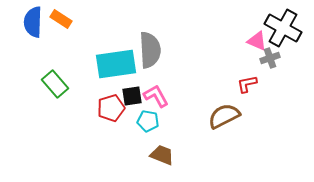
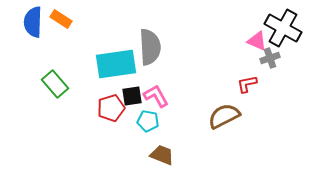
gray semicircle: moved 3 px up
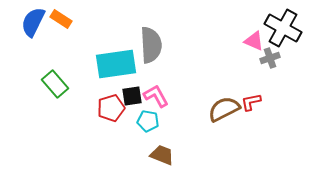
blue semicircle: rotated 24 degrees clockwise
pink triangle: moved 3 px left
gray semicircle: moved 1 px right, 2 px up
red L-shape: moved 4 px right, 18 px down
brown semicircle: moved 7 px up
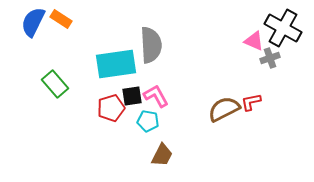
brown trapezoid: rotated 95 degrees clockwise
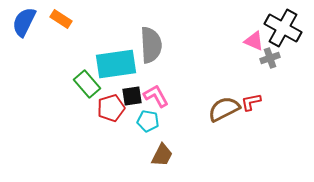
blue semicircle: moved 9 px left
green rectangle: moved 32 px right
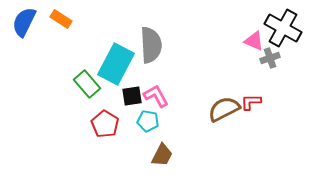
cyan rectangle: rotated 54 degrees counterclockwise
red L-shape: rotated 10 degrees clockwise
red pentagon: moved 6 px left, 16 px down; rotated 24 degrees counterclockwise
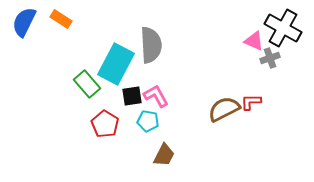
brown trapezoid: moved 2 px right
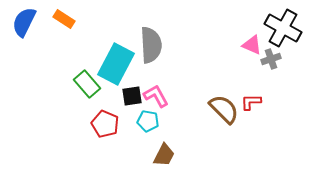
orange rectangle: moved 3 px right
pink triangle: moved 2 px left, 4 px down
gray cross: moved 1 px right, 1 px down
brown semicircle: rotated 72 degrees clockwise
red pentagon: rotated 8 degrees counterclockwise
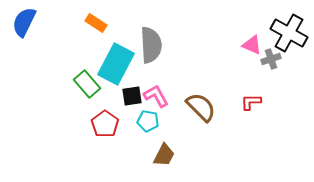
orange rectangle: moved 32 px right, 4 px down
black cross: moved 6 px right, 5 px down
brown semicircle: moved 23 px left, 2 px up
red pentagon: rotated 12 degrees clockwise
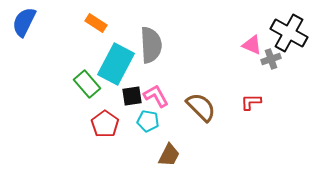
brown trapezoid: moved 5 px right
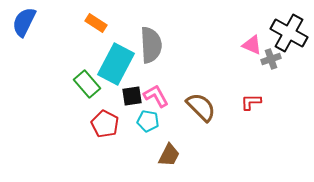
red pentagon: rotated 8 degrees counterclockwise
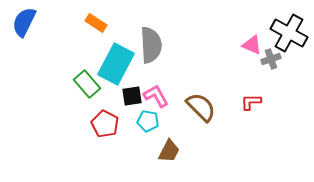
brown trapezoid: moved 4 px up
